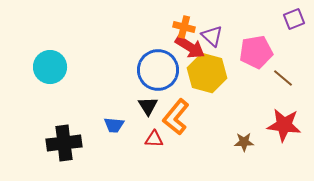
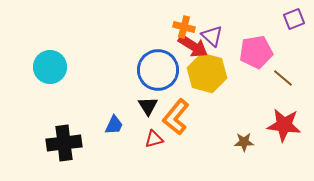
red arrow: moved 3 px right, 1 px up
blue trapezoid: rotated 70 degrees counterclockwise
red triangle: rotated 18 degrees counterclockwise
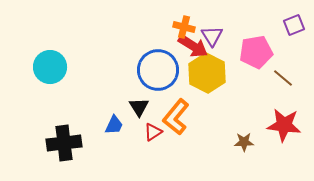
purple square: moved 6 px down
purple triangle: rotated 15 degrees clockwise
yellow hexagon: rotated 12 degrees clockwise
black triangle: moved 9 px left, 1 px down
red triangle: moved 1 px left, 7 px up; rotated 18 degrees counterclockwise
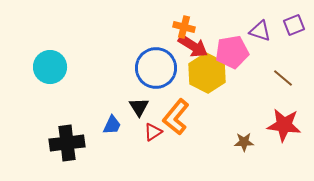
purple triangle: moved 48 px right, 5 px up; rotated 40 degrees counterclockwise
pink pentagon: moved 24 px left
blue circle: moved 2 px left, 2 px up
blue trapezoid: moved 2 px left
black cross: moved 3 px right
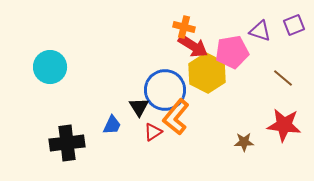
blue circle: moved 9 px right, 22 px down
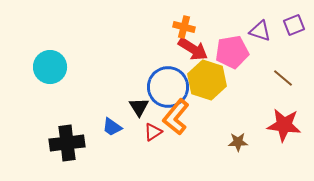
red arrow: moved 3 px down
yellow hexagon: moved 7 px down; rotated 9 degrees counterclockwise
blue circle: moved 3 px right, 3 px up
blue trapezoid: moved 2 px down; rotated 100 degrees clockwise
brown star: moved 6 px left
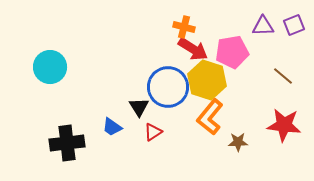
purple triangle: moved 3 px right, 5 px up; rotated 20 degrees counterclockwise
brown line: moved 2 px up
orange L-shape: moved 34 px right
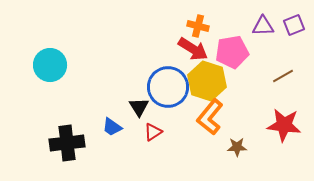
orange cross: moved 14 px right, 1 px up
cyan circle: moved 2 px up
brown line: rotated 70 degrees counterclockwise
yellow hexagon: moved 1 px down
brown star: moved 1 px left, 5 px down
